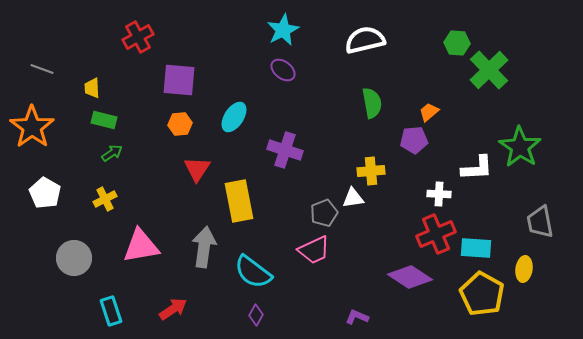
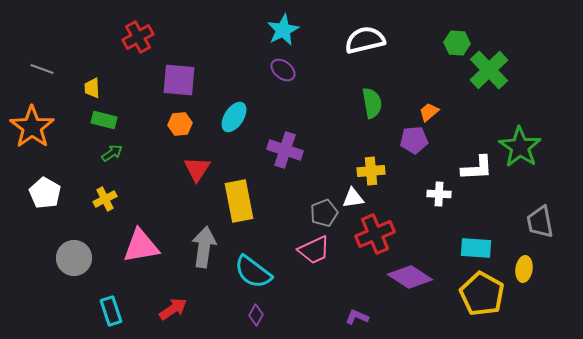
red cross at (436, 234): moved 61 px left
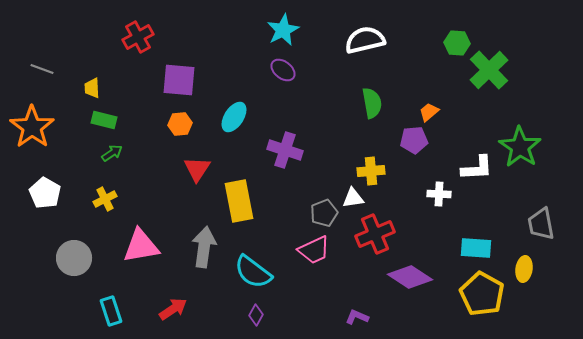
gray trapezoid at (540, 222): moved 1 px right, 2 px down
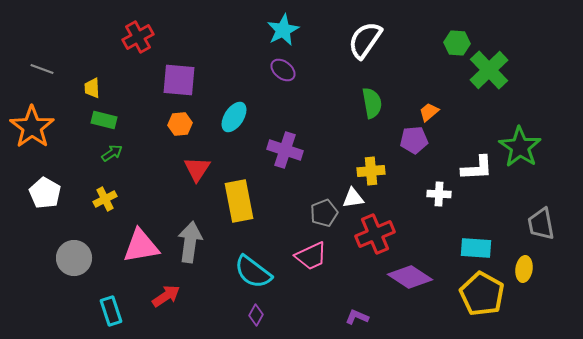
white semicircle at (365, 40): rotated 42 degrees counterclockwise
gray arrow at (204, 247): moved 14 px left, 5 px up
pink trapezoid at (314, 250): moved 3 px left, 6 px down
red arrow at (173, 309): moved 7 px left, 13 px up
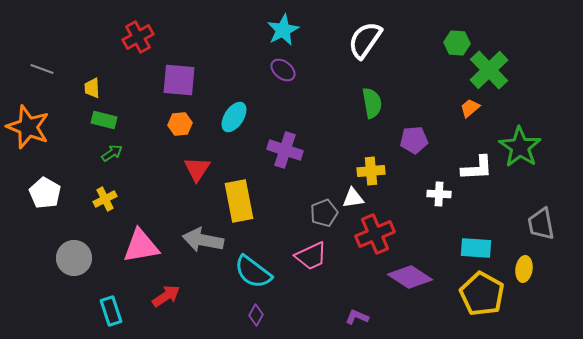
orange trapezoid at (429, 112): moved 41 px right, 4 px up
orange star at (32, 127): moved 4 px left; rotated 15 degrees counterclockwise
gray arrow at (190, 242): moved 13 px right, 2 px up; rotated 87 degrees counterclockwise
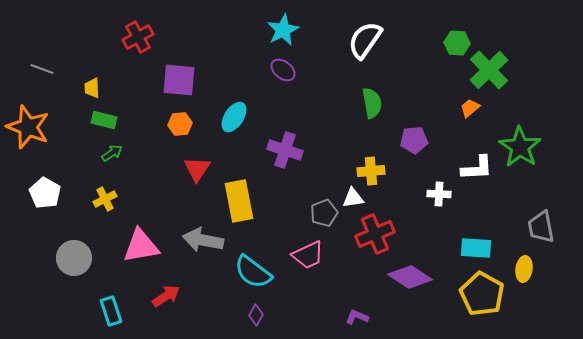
gray trapezoid at (541, 224): moved 3 px down
pink trapezoid at (311, 256): moved 3 px left, 1 px up
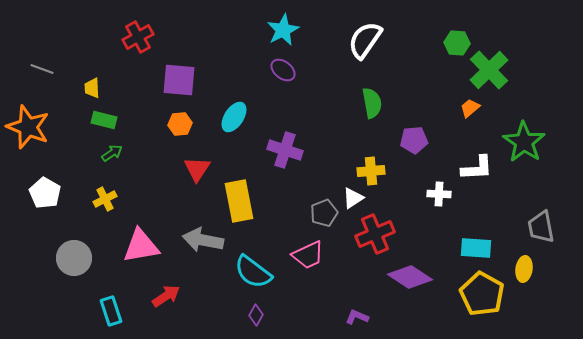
green star at (520, 147): moved 4 px right, 5 px up
white triangle at (353, 198): rotated 25 degrees counterclockwise
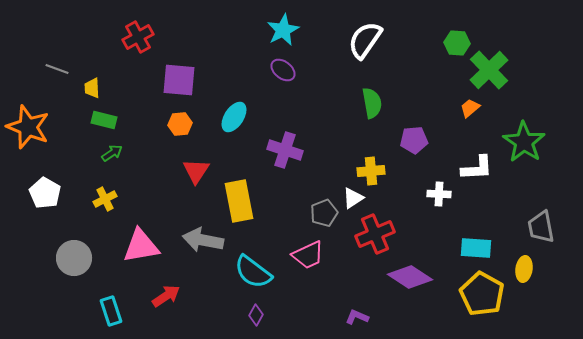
gray line at (42, 69): moved 15 px right
red triangle at (197, 169): moved 1 px left, 2 px down
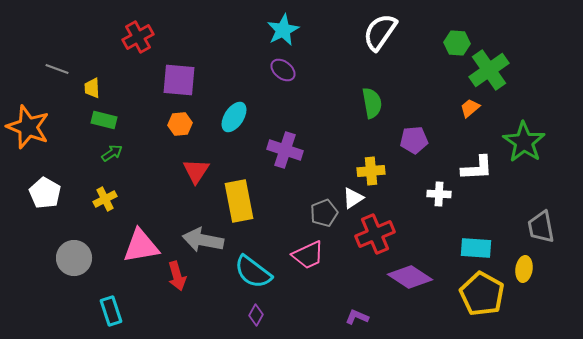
white semicircle at (365, 40): moved 15 px right, 8 px up
green cross at (489, 70): rotated 9 degrees clockwise
red arrow at (166, 296): moved 11 px right, 20 px up; rotated 108 degrees clockwise
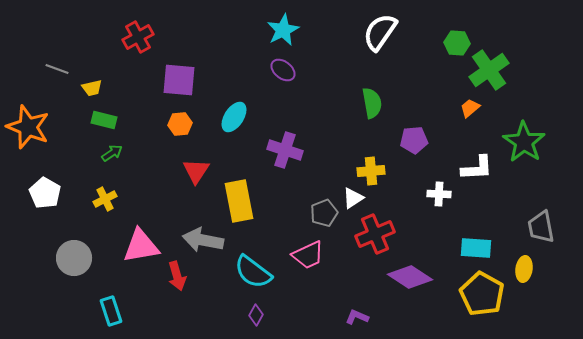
yellow trapezoid at (92, 88): rotated 100 degrees counterclockwise
